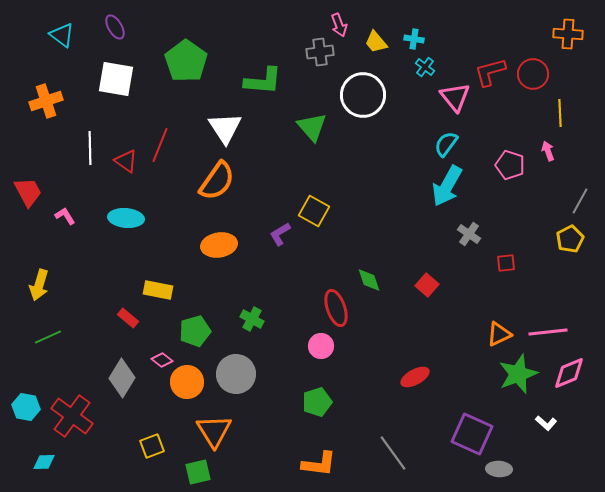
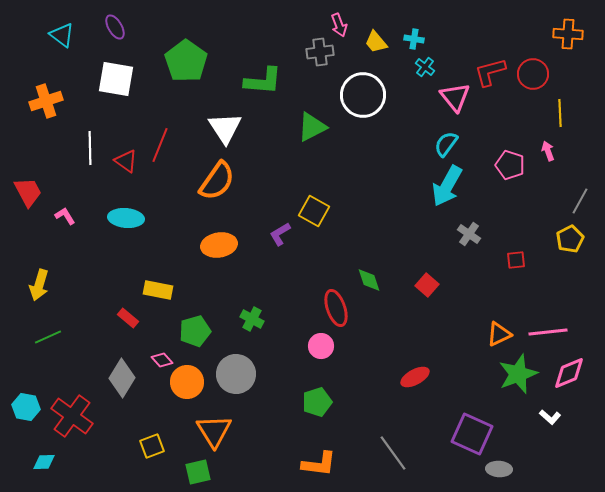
green triangle at (312, 127): rotated 44 degrees clockwise
red square at (506, 263): moved 10 px right, 3 px up
pink diamond at (162, 360): rotated 10 degrees clockwise
white L-shape at (546, 423): moved 4 px right, 6 px up
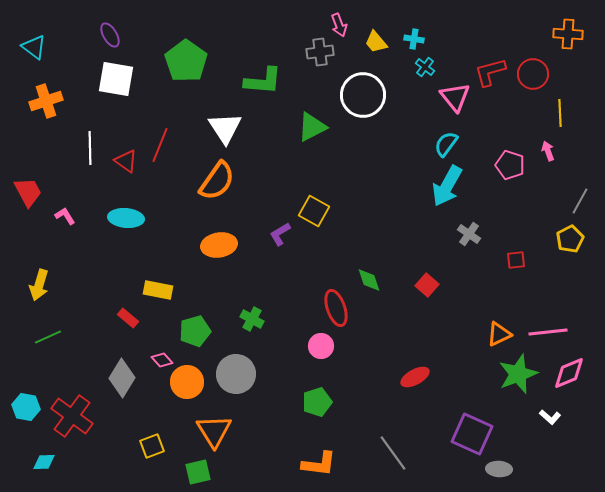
purple ellipse at (115, 27): moved 5 px left, 8 px down
cyan triangle at (62, 35): moved 28 px left, 12 px down
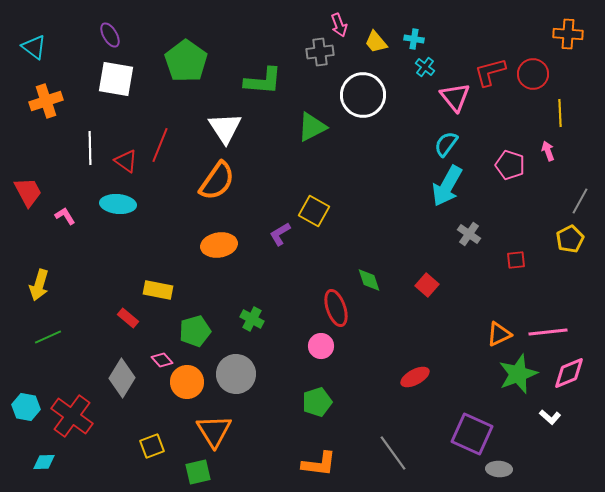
cyan ellipse at (126, 218): moved 8 px left, 14 px up
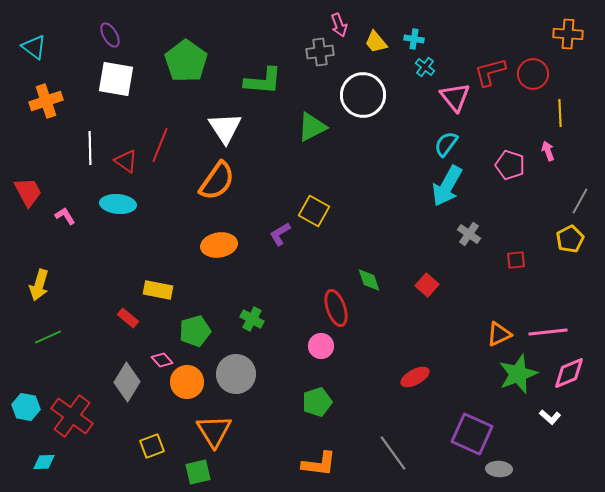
gray diamond at (122, 378): moved 5 px right, 4 px down
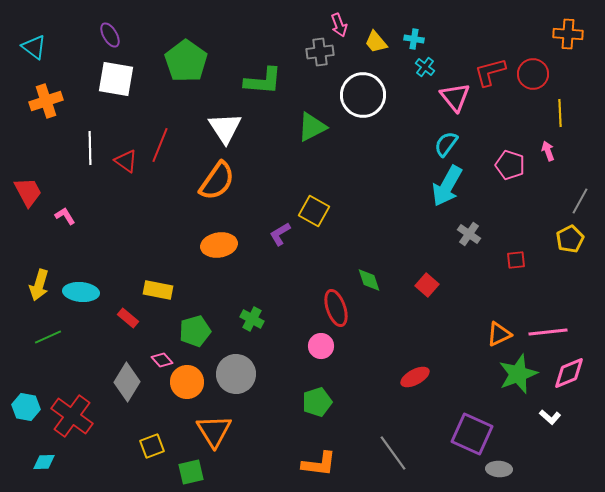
cyan ellipse at (118, 204): moved 37 px left, 88 px down
green square at (198, 472): moved 7 px left
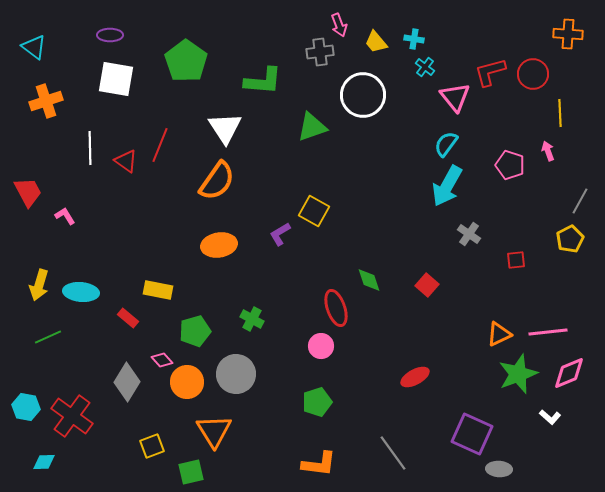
purple ellipse at (110, 35): rotated 60 degrees counterclockwise
green triangle at (312, 127): rotated 8 degrees clockwise
